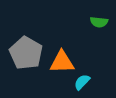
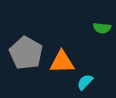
green semicircle: moved 3 px right, 6 px down
cyan semicircle: moved 3 px right
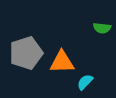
gray pentagon: rotated 24 degrees clockwise
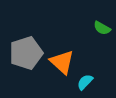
green semicircle: rotated 24 degrees clockwise
orange triangle: rotated 44 degrees clockwise
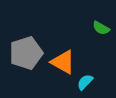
green semicircle: moved 1 px left
orange triangle: moved 1 px right; rotated 12 degrees counterclockwise
